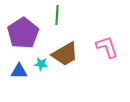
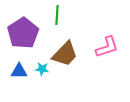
pink L-shape: rotated 90 degrees clockwise
brown trapezoid: rotated 16 degrees counterclockwise
cyan star: moved 1 px right, 5 px down
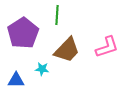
brown trapezoid: moved 2 px right, 4 px up
blue triangle: moved 3 px left, 9 px down
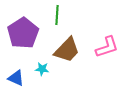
blue triangle: moved 2 px up; rotated 24 degrees clockwise
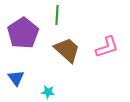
brown trapezoid: rotated 92 degrees counterclockwise
cyan star: moved 6 px right, 23 px down
blue triangle: rotated 30 degrees clockwise
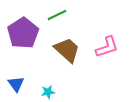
green line: rotated 60 degrees clockwise
blue triangle: moved 6 px down
cyan star: rotated 16 degrees counterclockwise
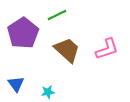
pink L-shape: moved 2 px down
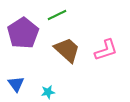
pink L-shape: moved 1 px left, 1 px down
